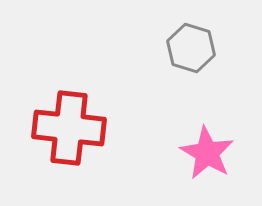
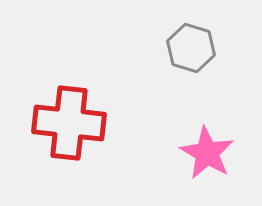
red cross: moved 5 px up
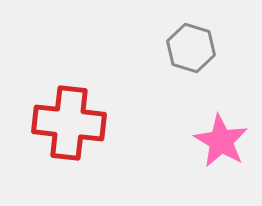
pink star: moved 14 px right, 12 px up
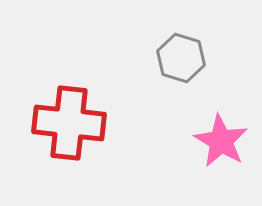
gray hexagon: moved 10 px left, 10 px down
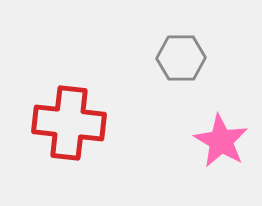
gray hexagon: rotated 18 degrees counterclockwise
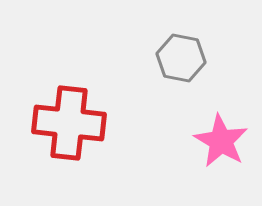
gray hexagon: rotated 12 degrees clockwise
